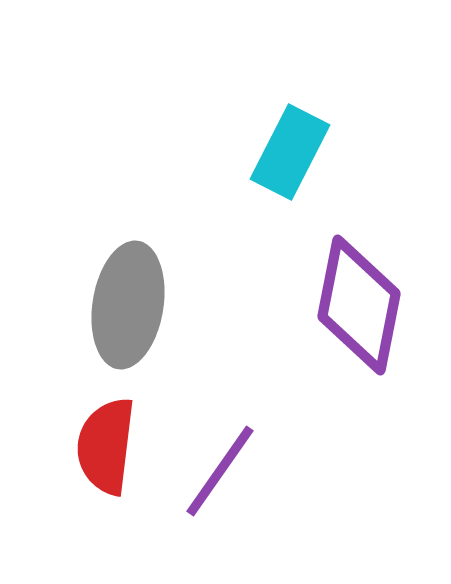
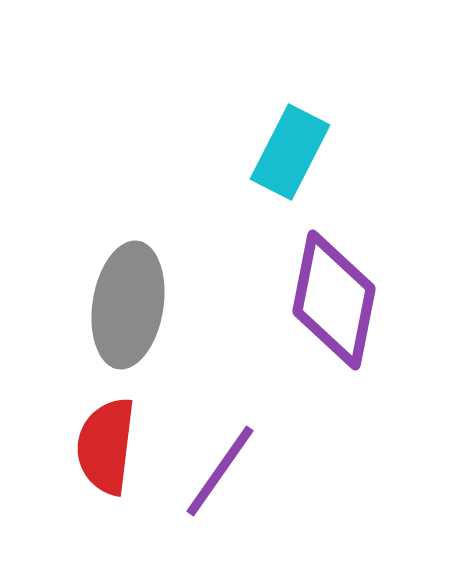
purple diamond: moved 25 px left, 5 px up
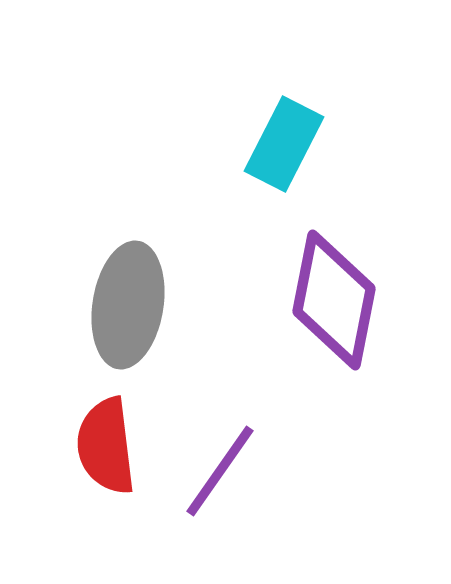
cyan rectangle: moved 6 px left, 8 px up
red semicircle: rotated 14 degrees counterclockwise
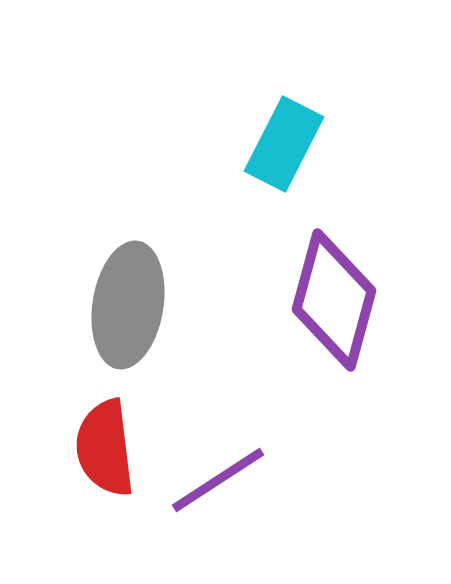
purple diamond: rotated 4 degrees clockwise
red semicircle: moved 1 px left, 2 px down
purple line: moved 2 px left, 9 px down; rotated 22 degrees clockwise
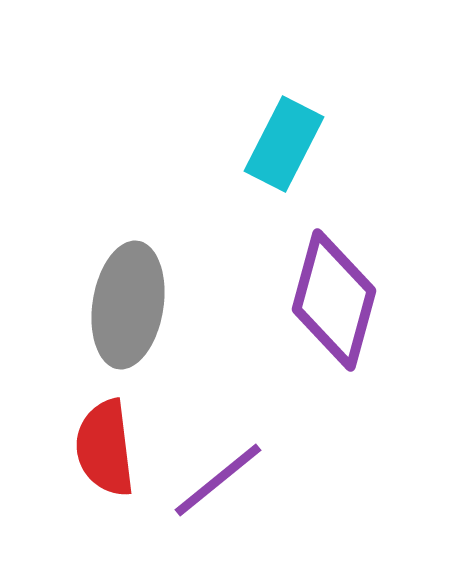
purple line: rotated 6 degrees counterclockwise
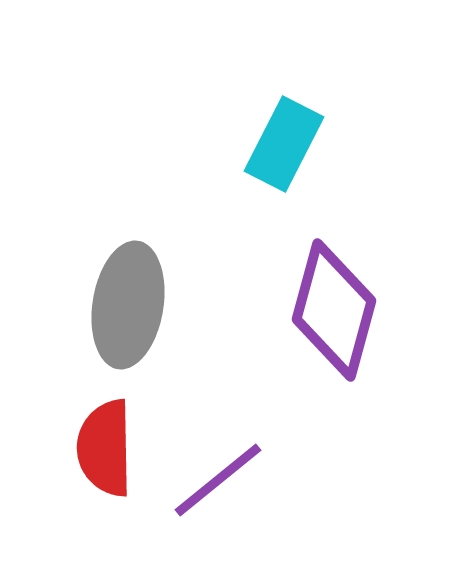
purple diamond: moved 10 px down
red semicircle: rotated 6 degrees clockwise
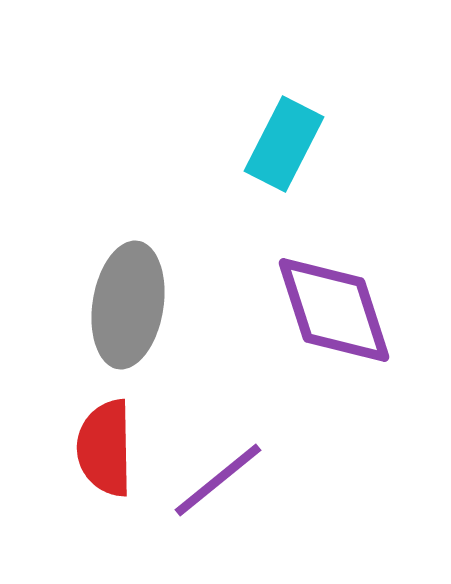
purple diamond: rotated 33 degrees counterclockwise
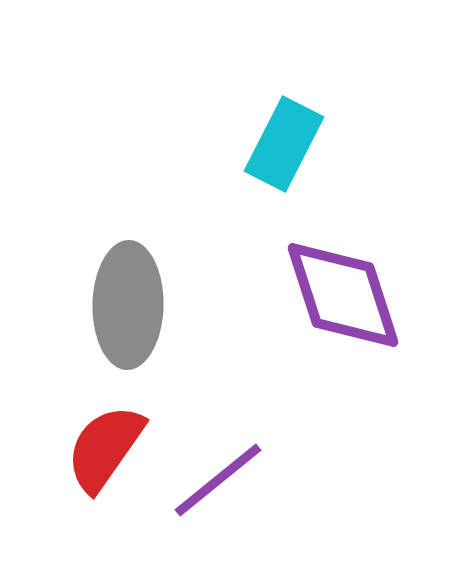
gray ellipse: rotated 8 degrees counterclockwise
purple diamond: moved 9 px right, 15 px up
red semicircle: rotated 36 degrees clockwise
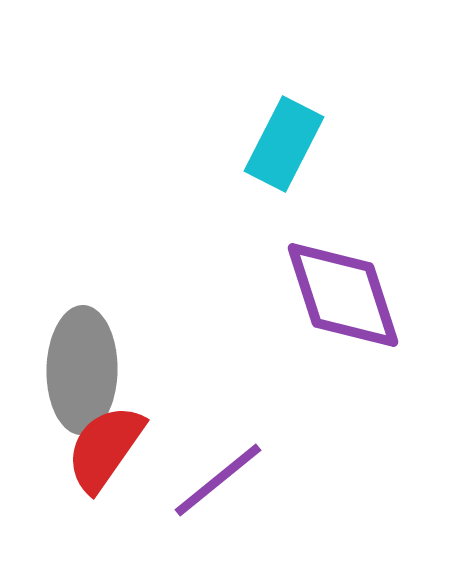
gray ellipse: moved 46 px left, 65 px down
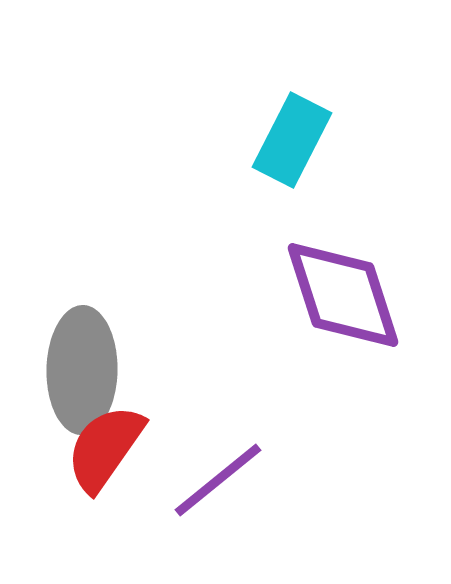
cyan rectangle: moved 8 px right, 4 px up
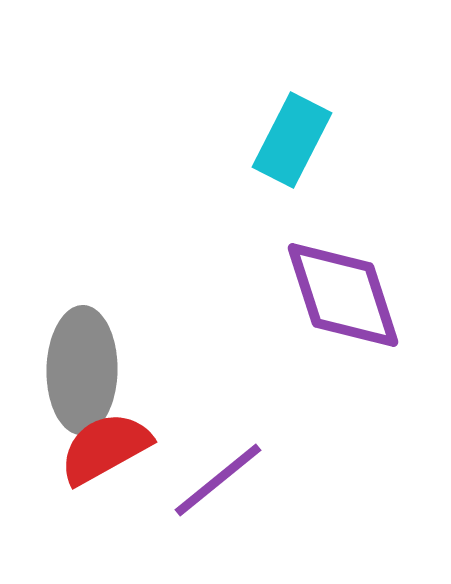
red semicircle: rotated 26 degrees clockwise
